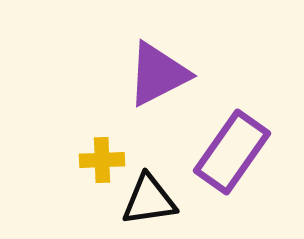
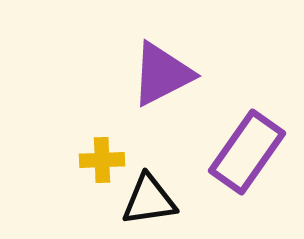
purple triangle: moved 4 px right
purple rectangle: moved 15 px right
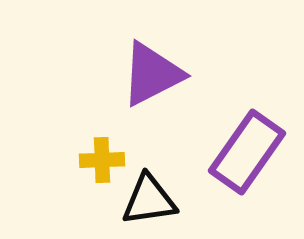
purple triangle: moved 10 px left
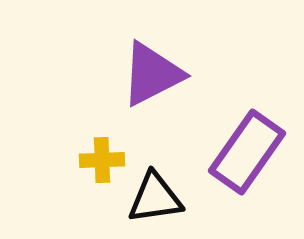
black triangle: moved 6 px right, 2 px up
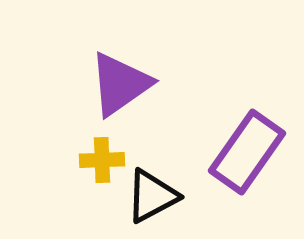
purple triangle: moved 32 px left, 10 px down; rotated 8 degrees counterclockwise
black triangle: moved 3 px left, 2 px up; rotated 20 degrees counterclockwise
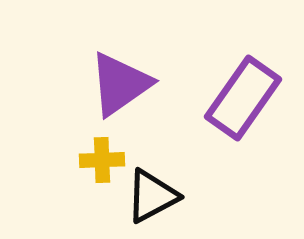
purple rectangle: moved 4 px left, 54 px up
